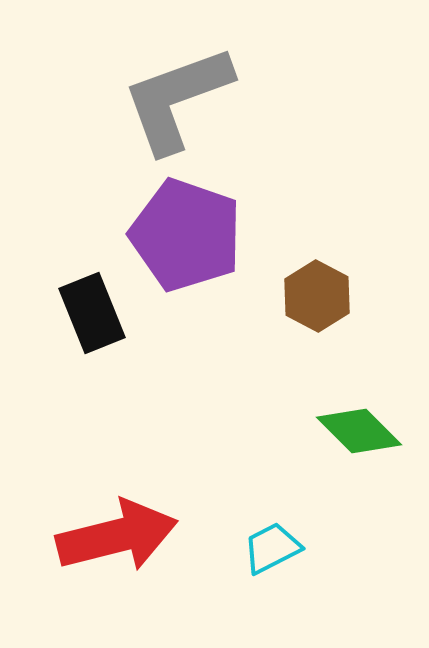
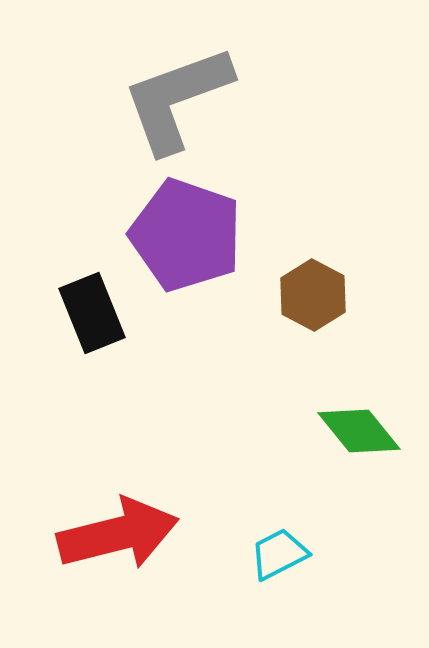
brown hexagon: moved 4 px left, 1 px up
green diamond: rotated 6 degrees clockwise
red arrow: moved 1 px right, 2 px up
cyan trapezoid: moved 7 px right, 6 px down
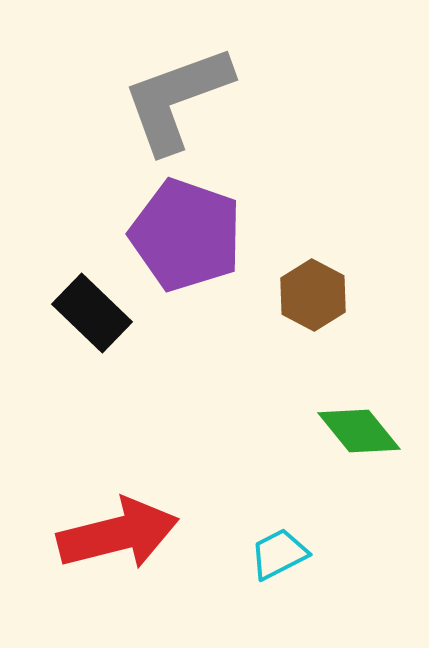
black rectangle: rotated 24 degrees counterclockwise
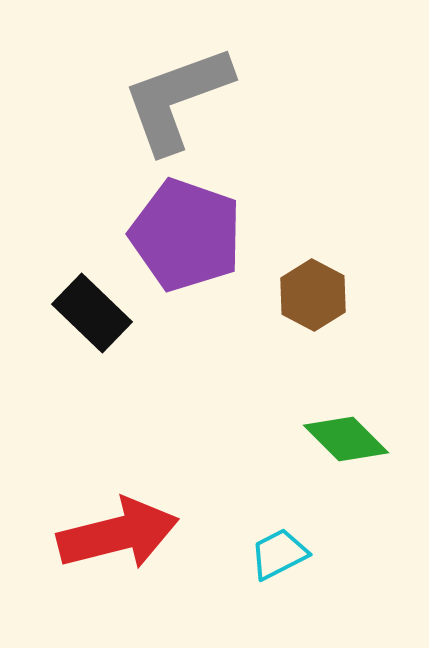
green diamond: moved 13 px left, 8 px down; rotated 6 degrees counterclockwise
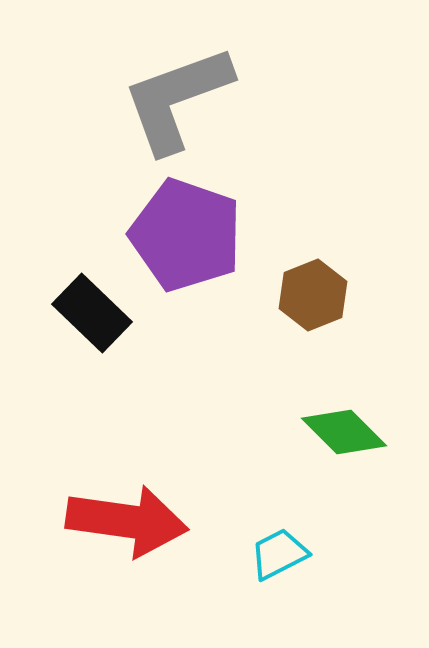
brown hexagon: rotated 10 degrees clockwise
green diamond: moved 2 px left, 7 px up
red arrow: moved 9 px right, 13 px up; rotated 22 degrees clockwise
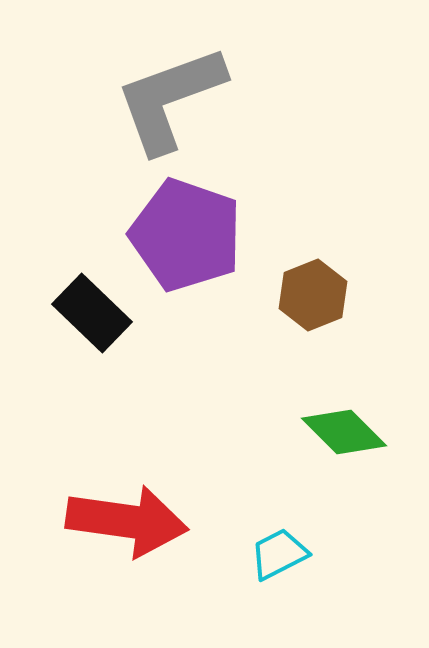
gray L-shape: moved 7 px left
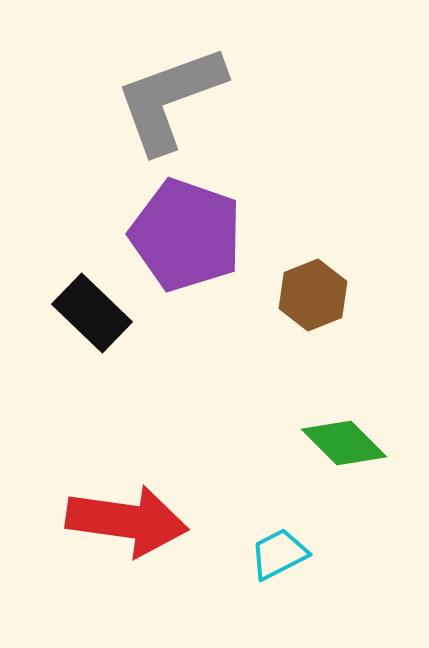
green diamond: moved 11 px down
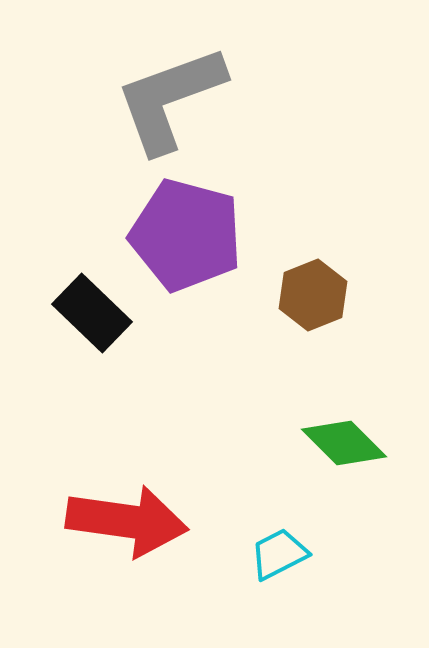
purple pentagon: rotated 4 degrees counterclockwise
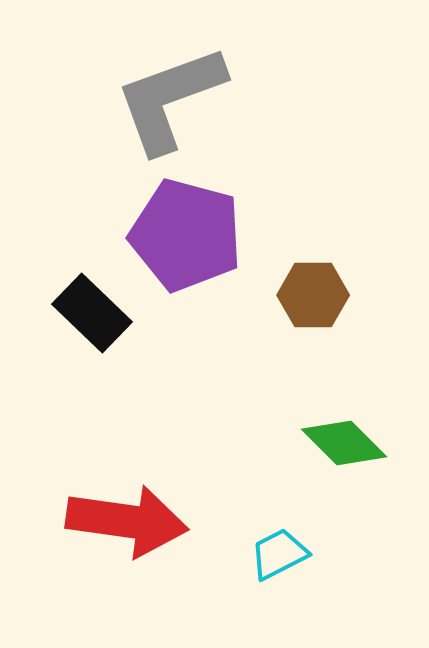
brown hexagon: rotated 22 degrees clockwise
